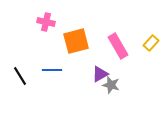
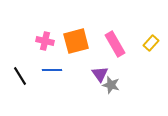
pink cross: moved 1 px left, 19 px down
pink rectangle: moved 3 px left, 2 px up
purple triangle: rotated 36 degrees counterclockwise
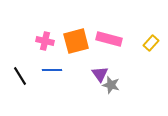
pink rectangle: moved 6 px left, 5 px up; rotated 45 degrees counterclockwise
